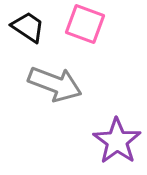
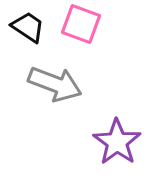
pink square: moved 4 px left
purple star: moved 1 px down
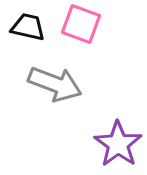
black trapezoid: rotated 21 degrees counterclockwise
purple star: moved 1 px right, 2 px down
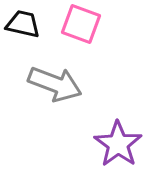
black trapezoid: moved 5 px left, 3 px up
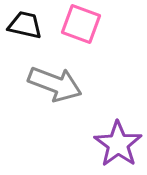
black trapezoid: moved 2 px right, 1 px down
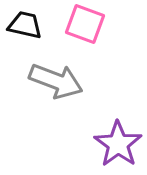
pink square: moved 4 px right
gray arrow: moved 1 px right, 3 px up
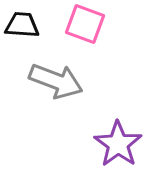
black trapezoid: moved 3 px left; rotated 9 degrees counterclockwise
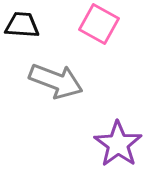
pink square: moved 14 px right; rotated 9 degrees clockwise
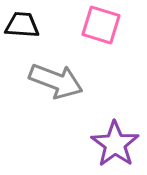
pink square: moved 2 px right, 1 px down; rotated 12 degrees counterclockwise
purple star: moved 3 px left
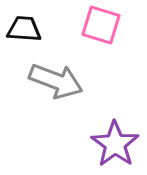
black trapezoid: moved 2 px right, 4 px down
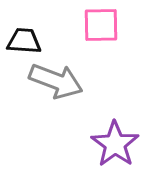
pink square: rotated 18 degrees counterclockwise
black trapezoid: moved 12 px down
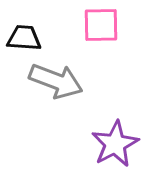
black trapezoid: moved 3 px up
purple star: rotated 9 degrees clockwise
